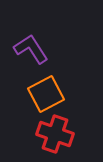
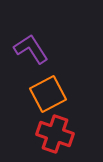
orange square: moved 2 px right
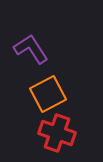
red cross: moved 2 px right, 1 px up
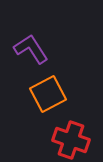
red cross: moved 14 px right, 7 px down
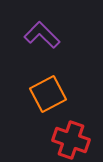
purple L-shape: moved 11 px right, 14 px up; rotated 12 degrees counterclockwise
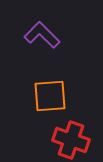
orange square: moved 2 px right, 2 px down; rotated 24 degrees clockwise
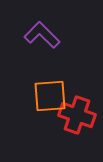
red cross: moved 6 px right, 25 px up
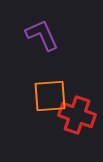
purple L-shape: rotated 21 degrees clockwise
